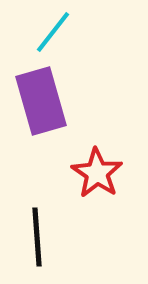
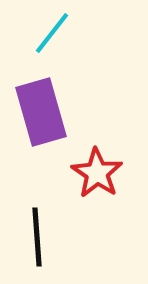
cyan line: moved 1 px left, 1 px down
purple rectangle: moved 11 px down
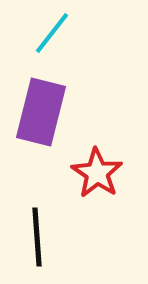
purple rectangle: rotated 30 degrees clockwise
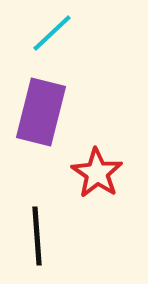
cyan line: rotated 9 degrees clockwise
black line: moved 1 px up
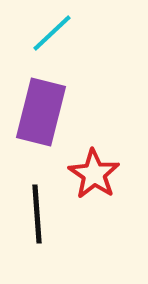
red star: moved 3 px left, 1 px down
black line: moved 22 px up
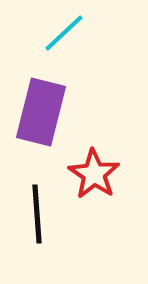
cyan line: moved 12 px right
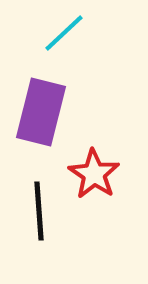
black line: moved 2 px right, 3 px up
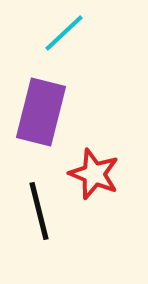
red star: rotated 12 degrees counterclockwise
black line: rotated 10 degrees counterclockwise
